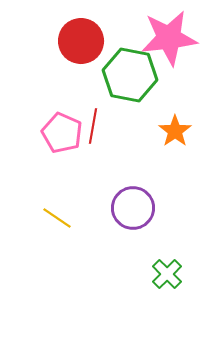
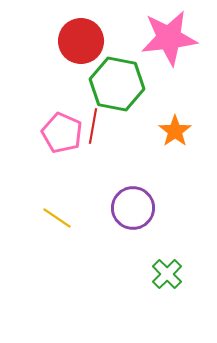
green hexagon: moved 13 px left, 9 px down
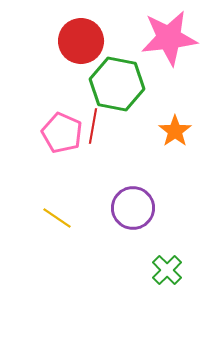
green cross: moved 4 px up
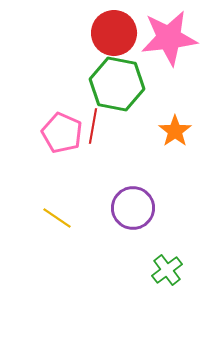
red circle: moved 33 px right, 8 px up
green cross: rotated 8 degrees clockwise
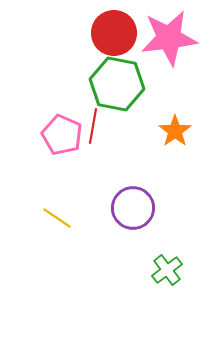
pink pentagon: moved 2 px down
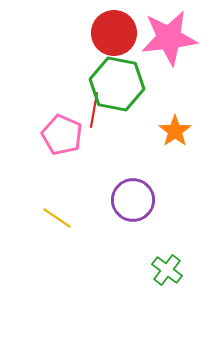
red line: moved 1 px right, 16 px up
purple circle: moved 8 px up
green cross: rotated 16 degrees counterclockwise
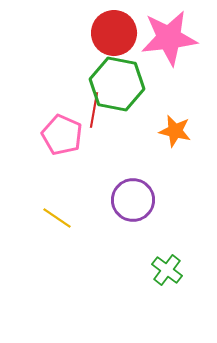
orange star: rotated 24 degrees counterclockwise
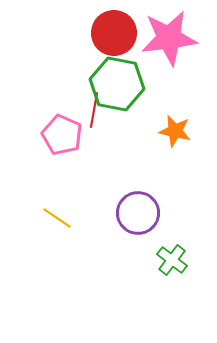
purple circle: moved 5 px right, 13 px down
green cross: moved 5 px right, 10 px up
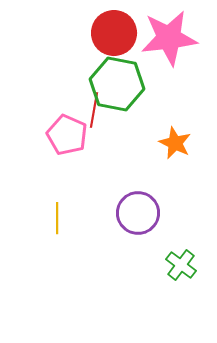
orange star: moved 12 px down; rotated 12 degrees clockwise
pink pentagon: moved 5 px right
yellow line: rotated 56 degrees clockwise
green cross: moved 9 px right, 5 px down
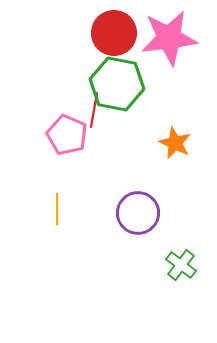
yellow line: moved 9 px up
